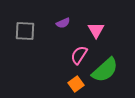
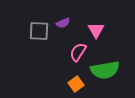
gray square: moved 14 px right
pink semicircle: moved 1 px left, 3 px up
green semicircle: rotated 32 degrees clockwise
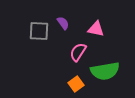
purple semicircle: rotated 104 degrees counterclockwise
pink triangle: moved 1 px up; rotated 48 degrees counterclockwise
green semicircle: moved 1 px down
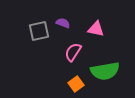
purple semicircle: rotated 32 degrees counterclockwise
gray square: rotated 15 degrees counterclockwise
pink semicircle: moved 5 px left
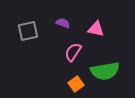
gray square: moved 11 px left
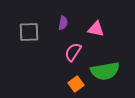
purple semicircle: rotated 80 degrees clockwise
gray square: moved 1 px right, 1 px down; rotated 10 degrees clockwise
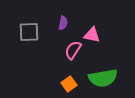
pink triangle: moved 4 px left, 6 px down
pink semicircle: moved 2 px up
green semicircle: moved 2 px left, 7 px down
orange square: moved 7 px left
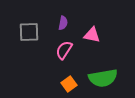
pink semicircle: moved 9 px left
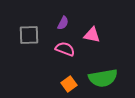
purple semicircle: rotated 16 degrees clockwise
gray square: moved 3 px down
pink semicircle: moved 1 px right, 1 px up; rotated 78 degrees clockwise
